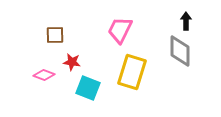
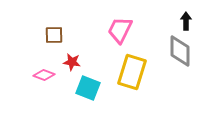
brown square: moved 1 px left
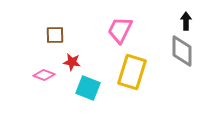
brown square: moved 1 px right
gray diamond: moved 2 px right
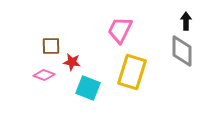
brown square: moved 4 px left, 11 px down
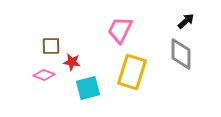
black arrow: rotated 48 degrees clockwise
gray diamond: moved 1 px left, 3 px down
cyan square: rotated 35 degrees counterclockwise
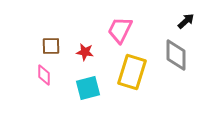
gray diamond: moved 5 px left, 1 px down
red star: moved 13 px right, 10 px up
pink diamond: rotated 70 degrees clockwise
